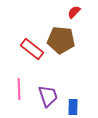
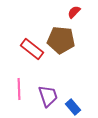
blue rectangle: rotated 42 degrees counterclockwise
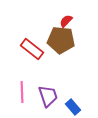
red semicircle: moved 8 px left, 9 px down
pink line: moved 3 px right, 3 px down
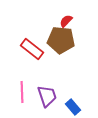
purple trapezoid: moved 1 px left
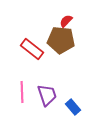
purple trapezoid: moved 1 px up
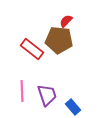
brown pentagon: moved 2 px left
pink line: moved 1 px up
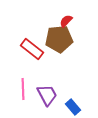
brown pentagon: moved 1 px up; rotated 12 degrees counterclockwise
pink line: moved 1 px right, 2 px up
purple trapezoid: rotated 10 degrees counterclockwise
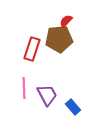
red rectangle: rotated 70 degrees clockwise
pink line: moved 1 px right, 1 px up
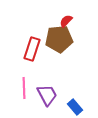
blue rectangle: moved 2 px right
